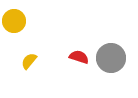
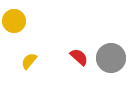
red semicircle: rotated 24 degrees clockwise
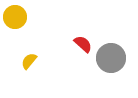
yellow circle: moved 1 px right, 4 px up
red semicircle: moved 4 px right, 13 px up
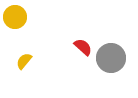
red semicircle: moved 3 px down
yellow semicircle: moved 5 px left
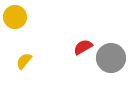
red semicircle: rotated 72 degrees counterclockwise
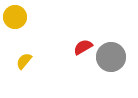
gray circle: moved 1 px up
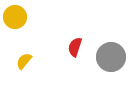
red semicircle: moved 8 px left; rotated 42 degrees counterclockwise
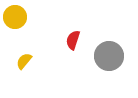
red semicircle: moved 2 px left, 7 px up
gray circle: moved 2 px left, 1 px up
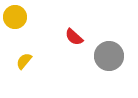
red semicircle: moved 1 px right, 3 px up; rotated 66 degrees counterclockwise
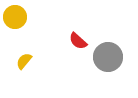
red semicircle: moved 4 px right, 4 px down
gray circle: moved 1 px left, 1 px down
